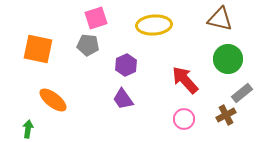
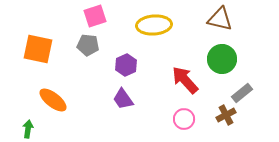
pink square: moved 1 px left, 2 px up
green circle: moved 6 px left
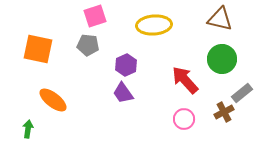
purple trapezoid: moved 6 px up
brown cross: moved 2 px left, 3 px up
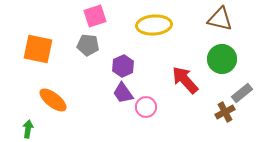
purple hexagon: moved 3 px left, 1 px down
brown cross: moved 1 px right
pink circle: moved 38 px left, 12 px up
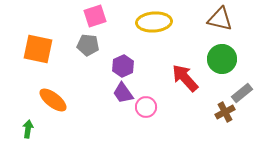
yellow ellipse: moved 3 px up
red arrow: moved 2 px up
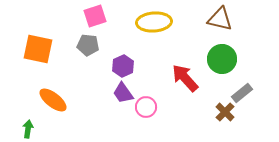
brown cross: rotated 18 degrees counterclockwise
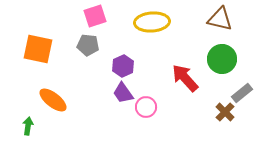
yellow ellipse: moved 2 px left
green arrow: moved 3 px up
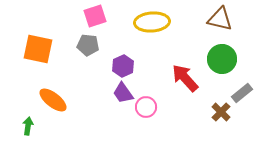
brown cross: moved 4 px left
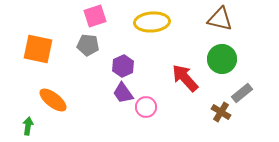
brown cross: rotated 12 degrees counterclockwise
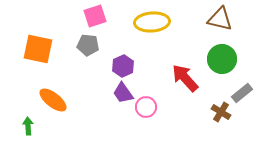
green arrow: rotated 12 degrees counterclockwise
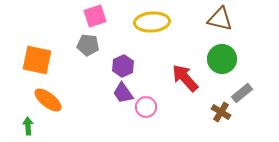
orange square: moved 1 px left, 11 px down
orange ellipse: moved 5 px left
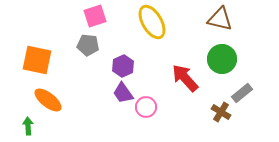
yellow ellipse: rotated 64 degrees clockwise
